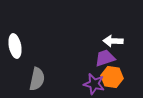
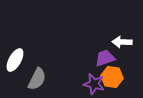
white arrow: moved 9 px right, 1 px down
white ellipse: moved 14 px down; rotated 40 degrees clockwise
gray semicircle: rotated 15 degrees clockwise
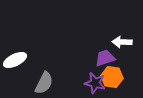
white ellipse: rotated 35 degrees clockwise
gray semicircle: moved 7 px right, 4 px down
purple star: moved 1 px right, 1 px up
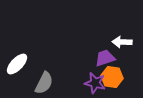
white ellipse: moved 2 px right, 4 px down; rotated 20 degrees counterclockwise
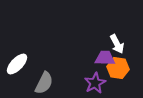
white arrow: moved 5 px left, 2 px down; rotated 120 degrees counterclockwise
purple trapezoid: rotated 20 degrees clockwise
orange hexagon: moved 6 px right, 9 px up
purple star: rotated 30 degrees clockwise
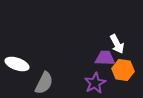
white ellipse: rotated 65 degrees clockwise
orange hexagon: moved 5 px right, 2 px down
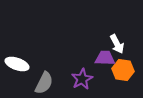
purple star: moved 13 px left, 4 px up
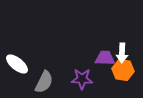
white arrow: moved 5 px right, 9 px down; rotated 30 degrees clockwise
white ellipse: rotated 20 degrees clockwise
purple star: rotated 30 degrees clockwise
gray semicircle: moved 1 px up
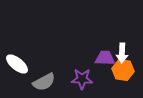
gray semicircle: rotated 35 degrees clockwise
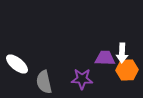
orange hexagon: moved 4 px right; rotated 10 degrees counterclockwise
gray semicircle: rotated 105 degrees clockwise
